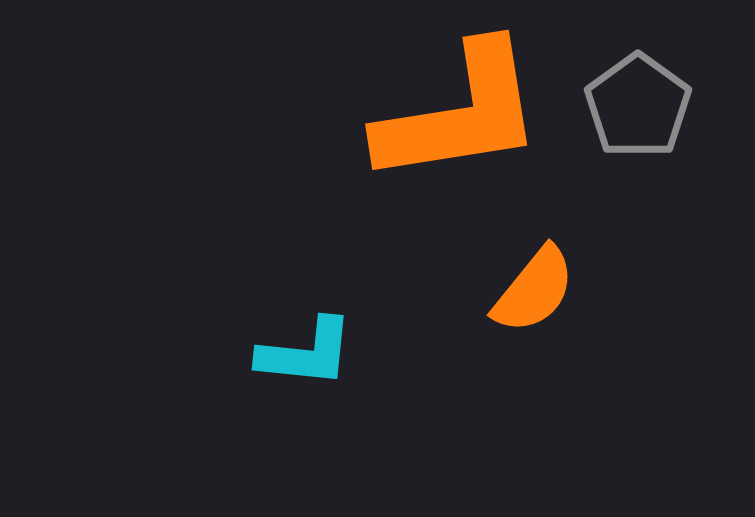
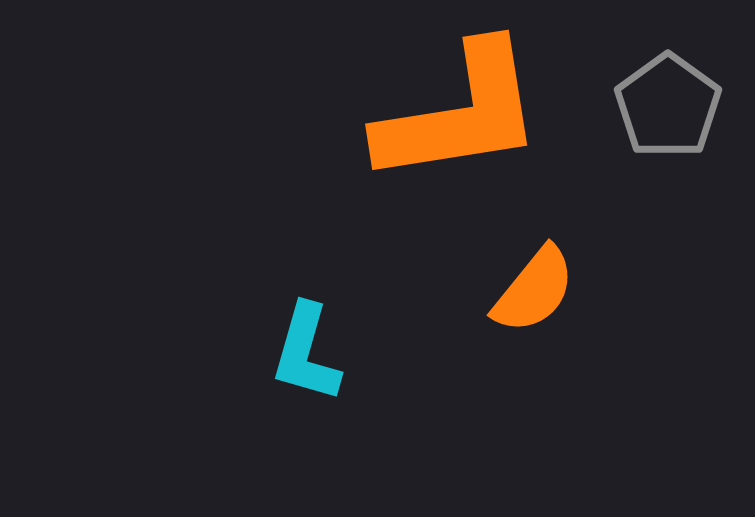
gray pentagon: moved 30 px right
cyan L-shape: rotated 100 degrees clockwise
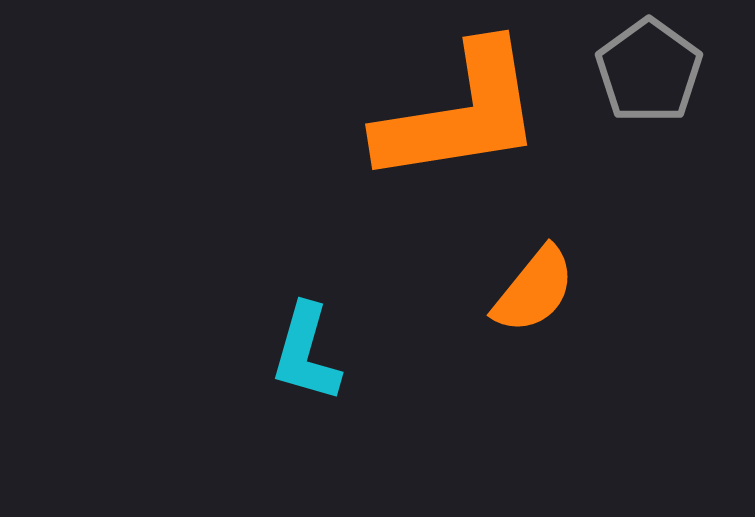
gray pentagon: moved 19 px left, 35 px up
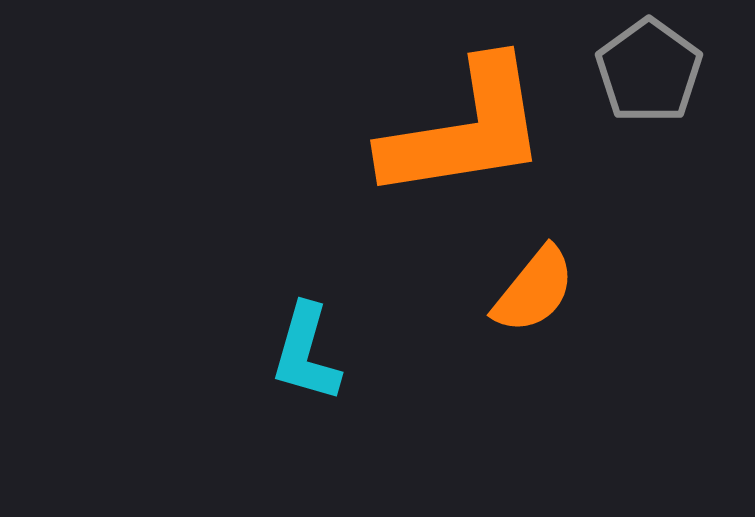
orange L-shape: moved 5 px right, 16 px down
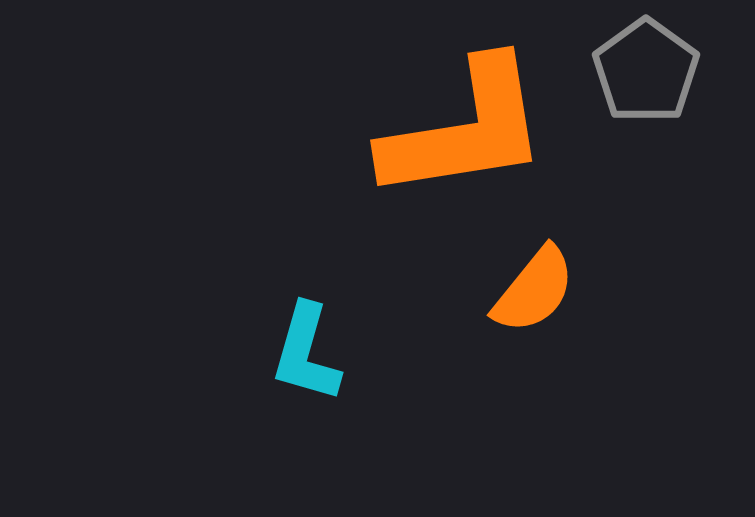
gray pentagon: moved 3 px left
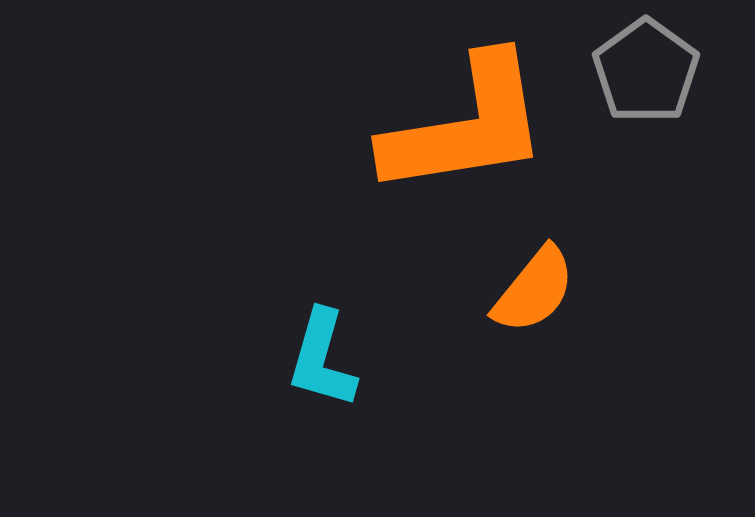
orange L-shape: moved 1 px right, 4 px up
cyan L-shape: moved 16 px right, 6 px down
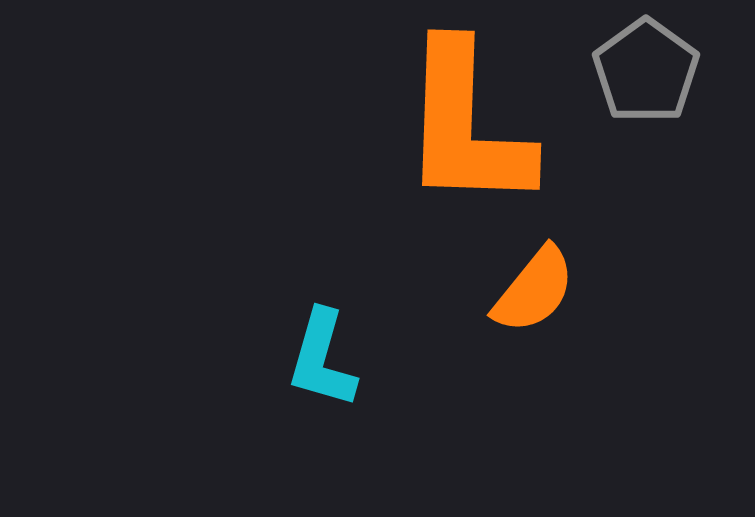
orange L-shape: rotated 101 degrees clockwise
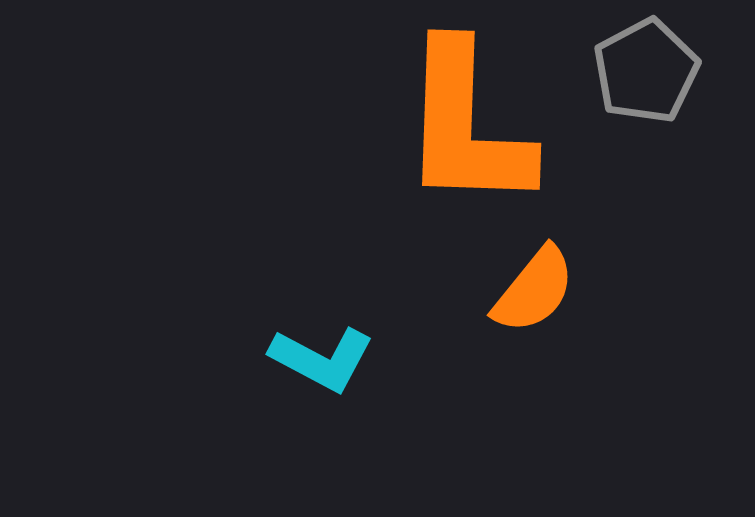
gray pentagon: rotated 8 degrees clockwise
cyan L-shape: rotated 78 degrees counterclockwise
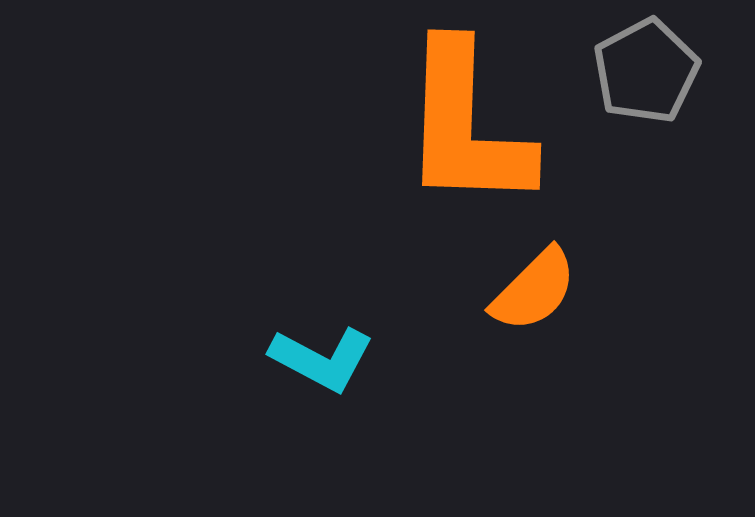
orange semicircle: rotated 6 degrees clockwise
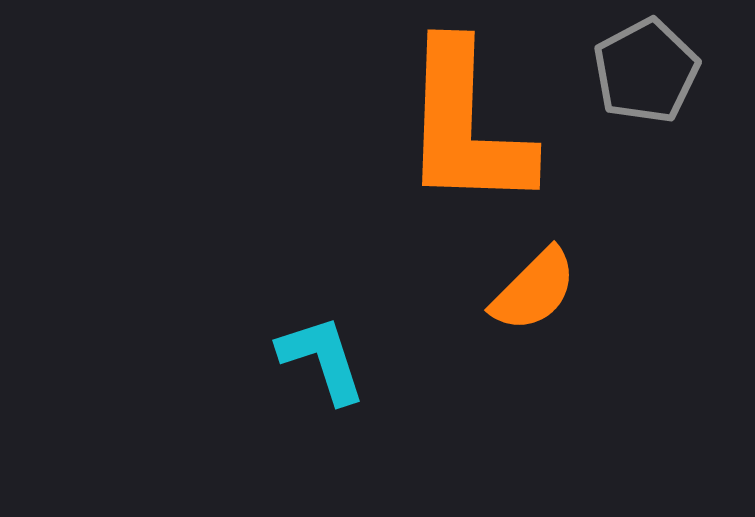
cyan L-shape: rotated 136 degrees counterclockwise
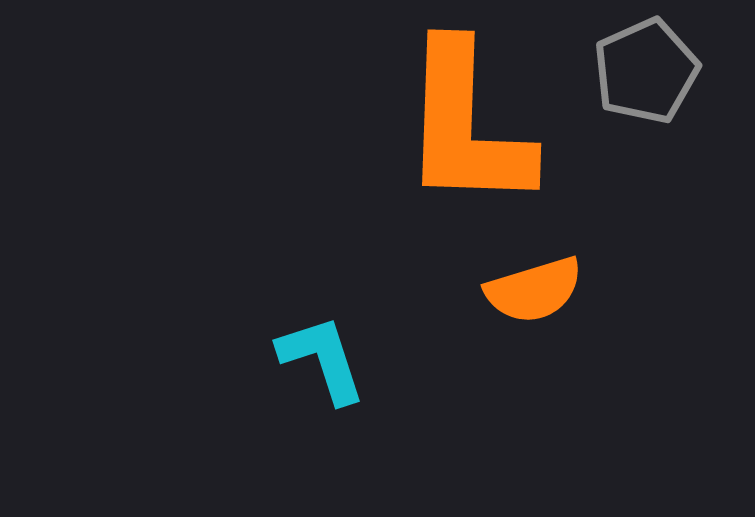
gray pentagon: rotated 4 degrees clockwise
orange semicircle: rotated 28 degrees clockwise
